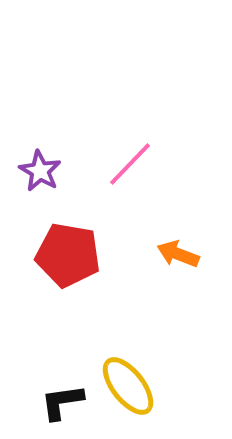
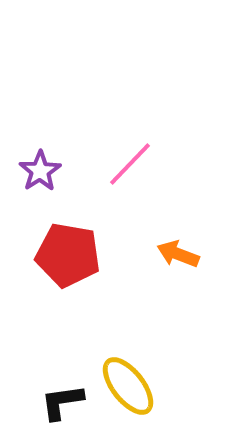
purple star: rotated 9 degrees clockwise
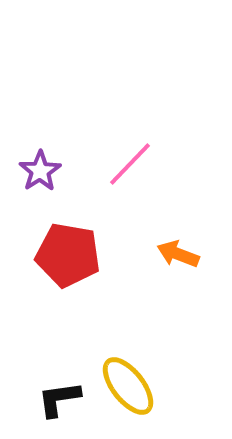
black L-shape: moved 3 px left, 3 px up
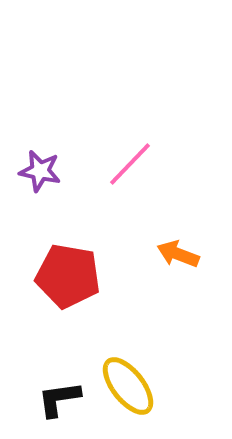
purple star: rotated 27 degrees counterclockwise
red pentagon: moved 21 px down
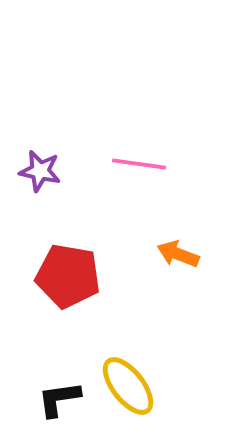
pink line: moved 9 px right; rotated 54 degrees clockwise
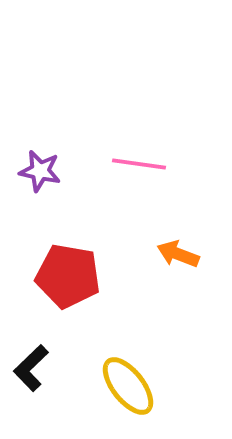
black L-shape: moved 28 px left, 31 px up; rotated 36 degrees counterclockwise
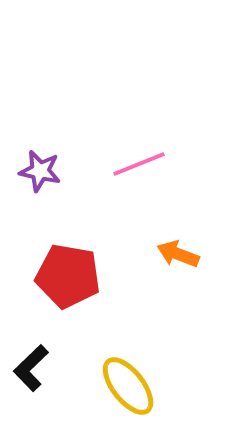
pink line: rotated 30 degrees counterclockwise
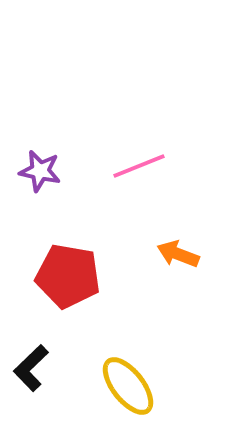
pink line: moved 2 px down
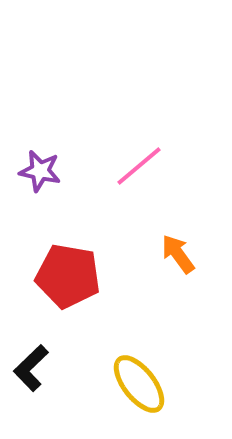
pink line: rotated 18 degrees counterclockwise
orange arrow: rotated 33 degrees clockwise
yellow ellipse: moved 11 px right, 2 px up
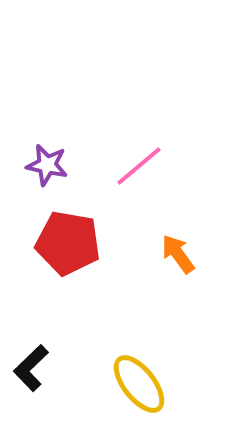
purple star: moved 7 px right, 6 px up
red pentagon: moved 33 px up
